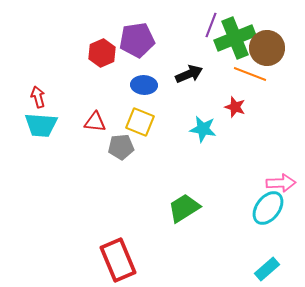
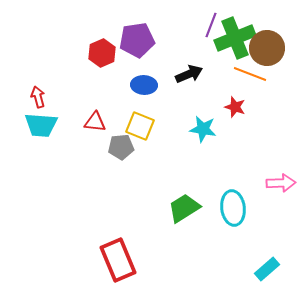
yellow square: moved 4 px down
cyan ellipse: moved 35 px left; rotated 44 degrees counterclockwise
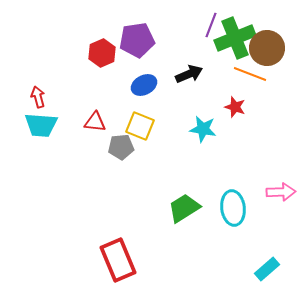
blue ellipse: rotated 30 degrees counterclockwise
pink arrow: moved 9 px down
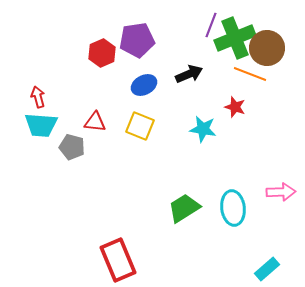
gray pentagon: moved 49 px left; rotated 20 degrees clockwise
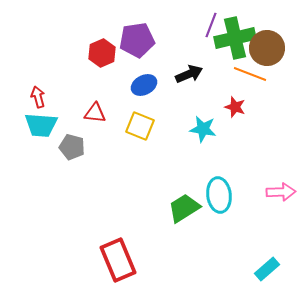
green cross: rotated 9 degrees clockwise
red triangle: moved 9 px up
cyan ellipse: moved 14 px left, 13 px up
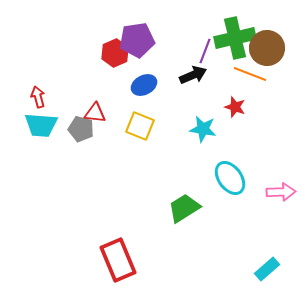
purple line: moved 6 px left, 26 px down
red hexagon: moved 13 px right
black arrow: moved 4 px right, 1 px down
gray pentagon: moved 9 px right, 18 px up
cyan ellipse: moved 11 px right, 17 px up; rotated 28 degrees counterclockwise
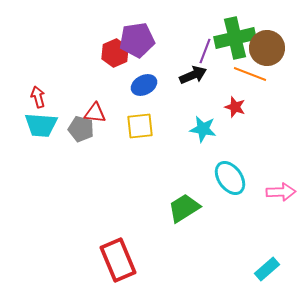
yellow square: rotated 28 degrees counterclockwise
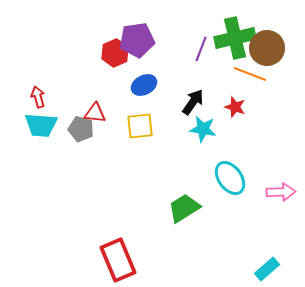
purple line: moved 4 px left, 2 px up
black arrow: moved 27 px down; rotated 32 degrees counterclockwise
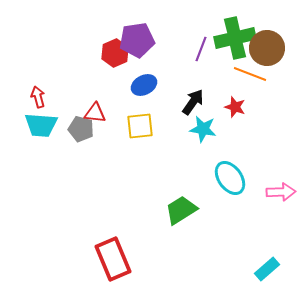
green trapezoid: moved 3 px left, 2 px down
red rectangle: moved 5 px left, 1 px up
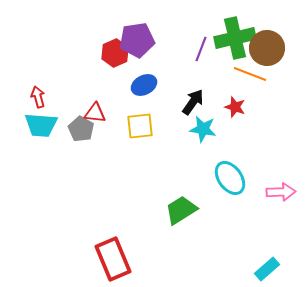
gray pentagon: rotated 15 degrees clockwise
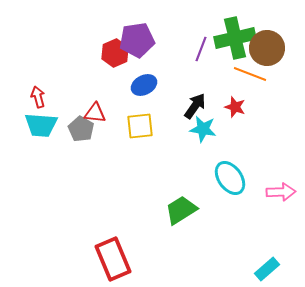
black arrow: moved 2 px right, 4 px down
